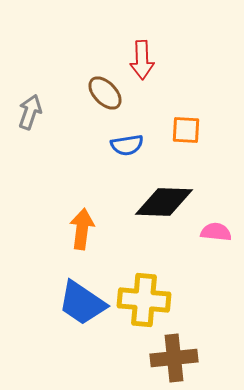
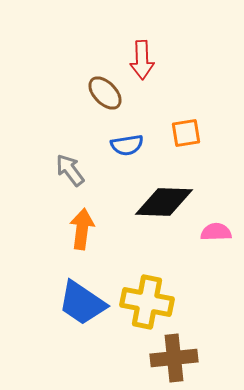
gray arrow: moved 40 px right, 58 px down; rotated 56 degrees counterclockwise
orange square: moved 3 px down; rotated 12 degrees counterclockwise
pink semicircle: rotated 8 degrees counterclockwise
yellow cross: moved 3 px right, 2 px down; rotated 6 degrees clockwise
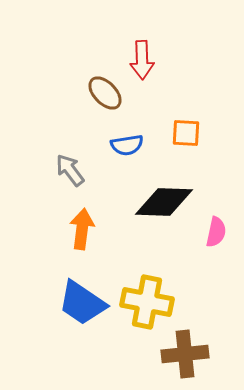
orange square: rotated 12 degrees clockwise
pink semicircle: rotated 104 degrees clockwise
brown cross: moved 11 px right, 4 px up
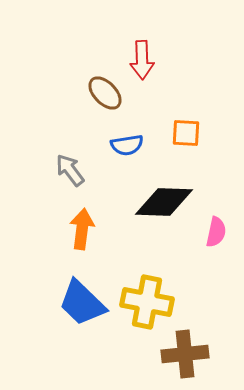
blue trapezoid: rotated 10 degrees clockwise
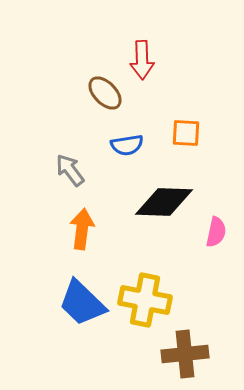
yellow cross: moved 2 px left, 2 px up
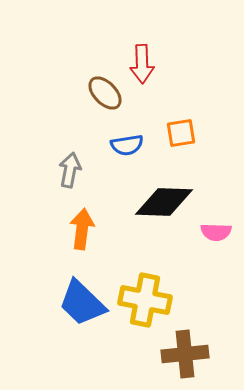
red arrow: moved 4 px down
orange square: moved 5 px left; rotated 12 degrees counterclockwise
gray arrow: rotated 48 degrees clockwise
pink semicircle: rotated 80 degrees clockwise
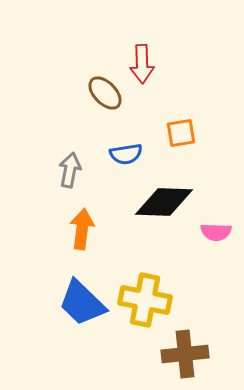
blue semicircle: moved 1 px left, 9 px down
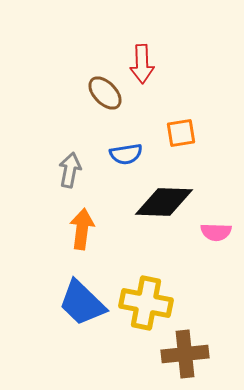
yellow cross: moved 1 px right, 3 px down
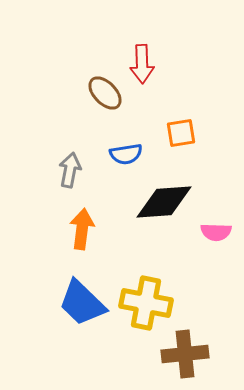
black diamond: rotated 6 degrees counterclockwise
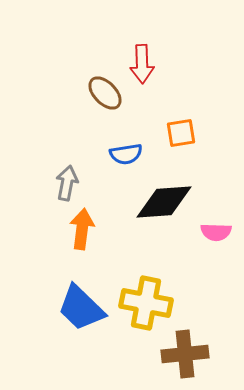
gray arrow: moved 3 px left, 13 px down
blue trapezoid: moved 1 px left, 5 px down
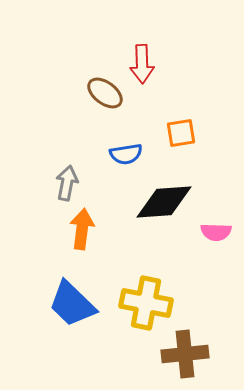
brown ellipse: rotated 9 degrees counterclockwise
blue trapezoid: moved 9 px left, 4 px up
